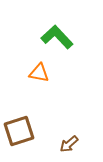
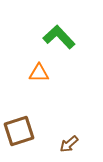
green L-shape: moved 2 px right
orange triangle: rotated 10 degrees counterclockwise
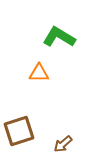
green L-shape: rotated 16 degrees counterclockwise
brown arrow: moved 6 px left
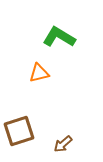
orange triangle: rotated 15 degrees counterclockwise
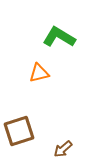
brown arrow: moved 5 px down
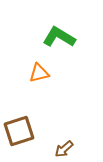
brown arrow: moved 1 px right
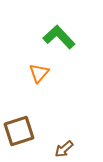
green L-shape: rotated 16 degrees clockwise
orange triangle: rotated 35 degrees counterclockwise
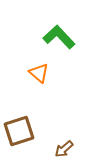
orange triangle: rotated 30 degrees counterclockwise
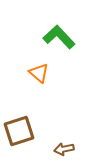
brown arrow: rotated 30 degrees clockwise
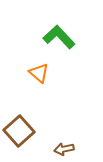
brown square: rotated 24 degrees counterclockwise
